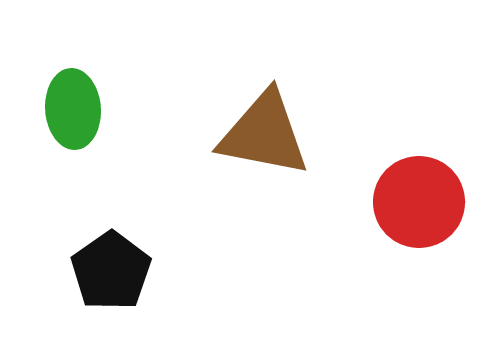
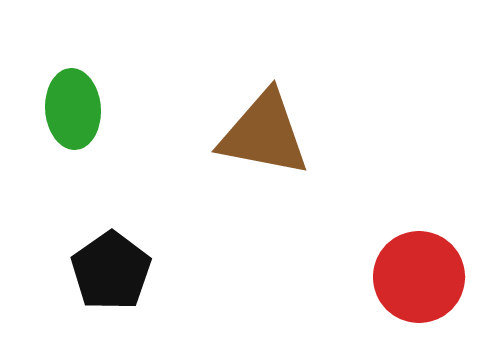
red circle: moved 75 px down
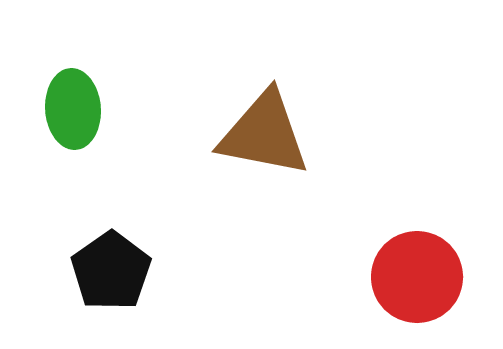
red circle: moved 2 px left
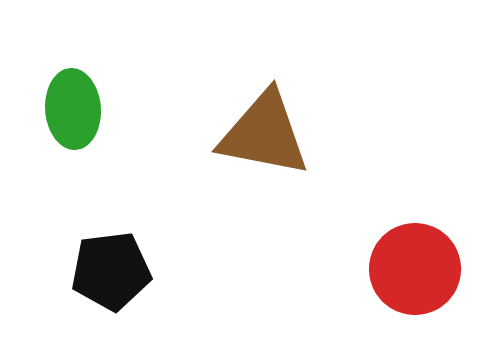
black pentagon: rotated 28 degrees clockwise
red circle: moved 2 px left, 8 px up
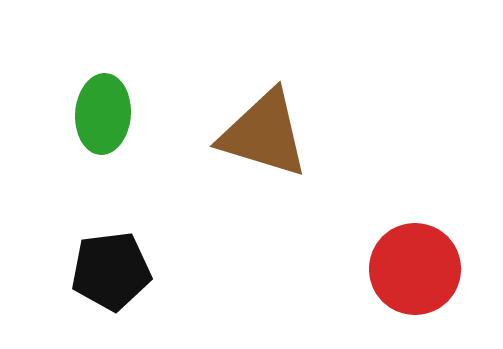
green ellipse: moved 30 px right, 5 px down; rotated 8 degrees clockwise
brown triangle: rotated 6 degrees clockwise
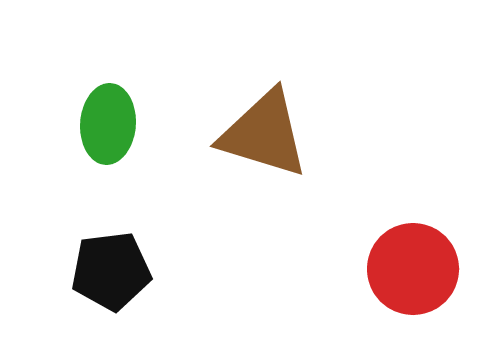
green ellipse: moved 5 px right, 10 px down
red circle: moved 2 px left
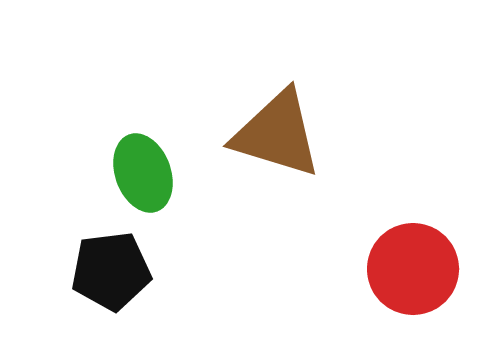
green ellipse: moved 35 px right, 49 px down; rotated 24 degrees counterclockwise
brown triangle: moved 13 px right
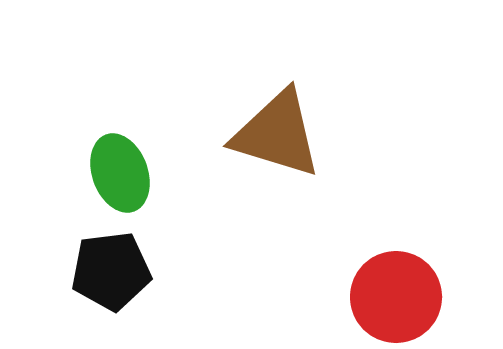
green ellipse: moved 23 px left
red circle: moved 17 px left, 28 px down
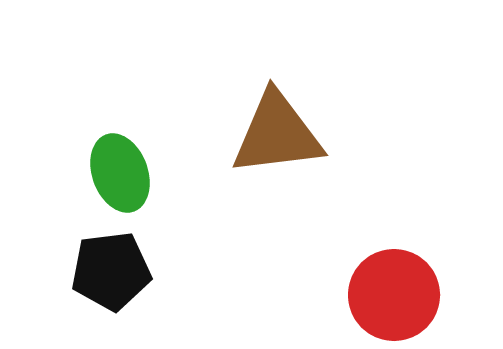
brown triangle: rotated 24 degrees counterclockwise
red circle: moved 2 px left, 2 px up
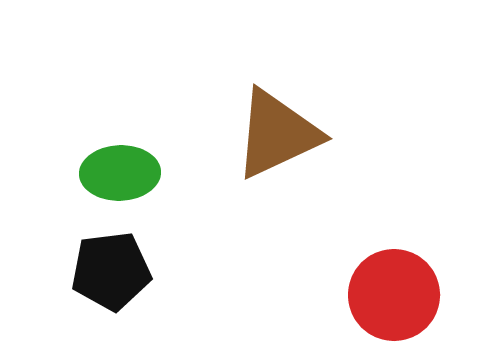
brown triangle: rotated 18 degrees counterclockwise
green ellipse: rotated 72 degrees counterclockwise
